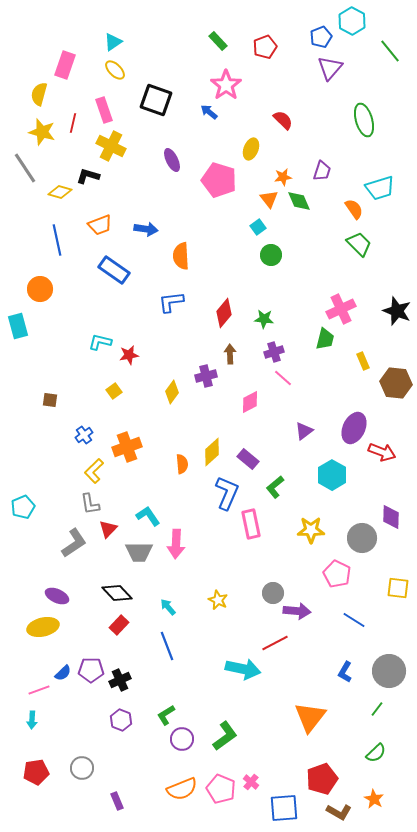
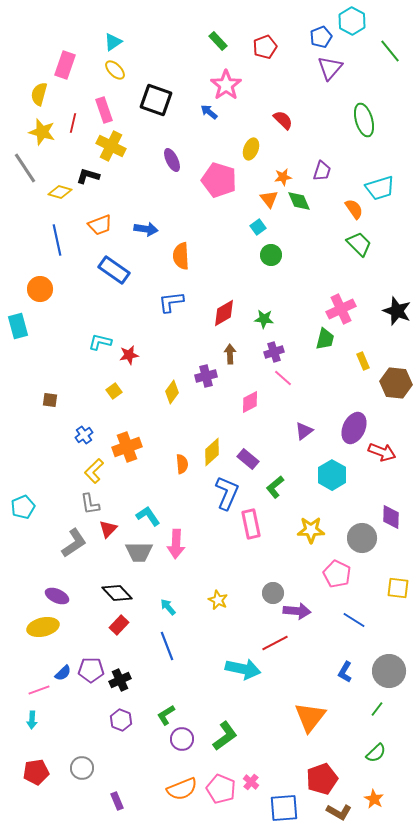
red diamond at (224, 313): rotated 20 degrees clockwise
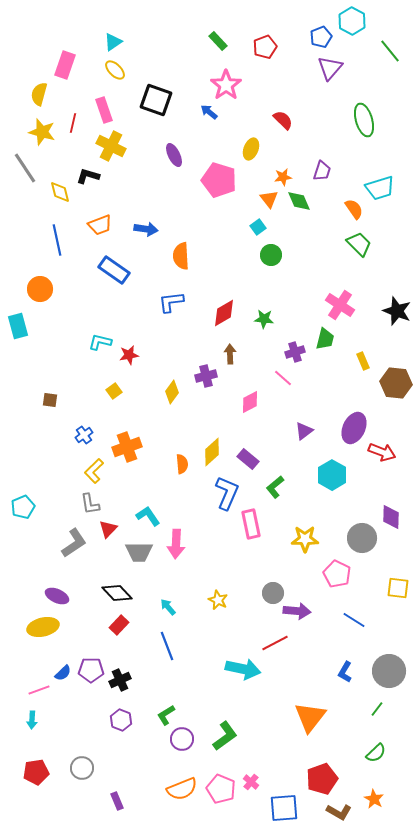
purple ellipse at (172, 160): moved 2 px right, 5 px up
yellow diamond at (60, 192): rotated 60 degrees clockwise
pink cross at (341, 309): moved 1 px left, 4 px up; rotated 32 degrees counterclockwise
purple cross at (274, 352): moved 21 px right
yellow star at (311, 530): moved 6 px left, 9 px down
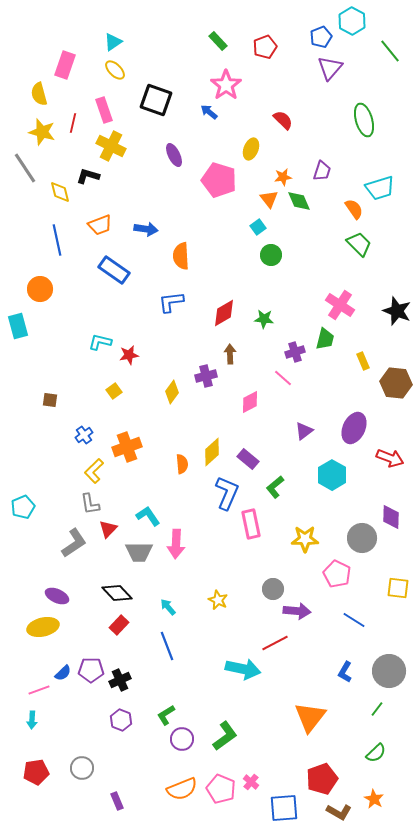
yellow semicircle at (39, 94): rotated 30 degrees counterclockwise
red arrow at (382, 452): moved 8 px right, 6 px down
gray circle at (273, 593): moved 4 px up
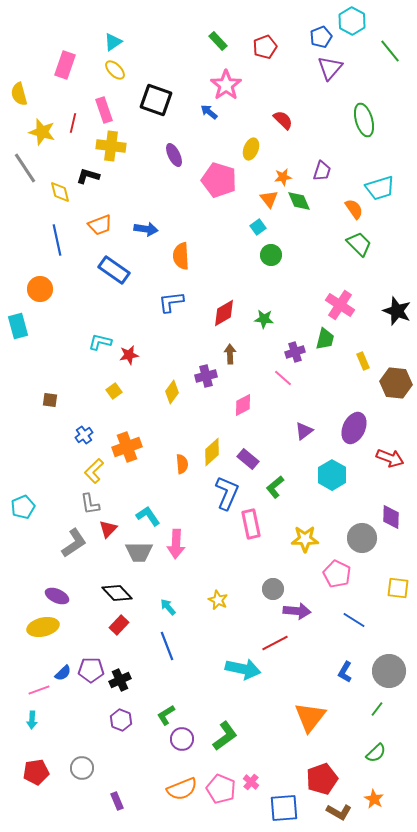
yellow semicircle at (39, 94): moved 20 px left
yellow cross at (111, 146): rotated 20 degrees counterclockwise
pink diamond at (250, 402): moved 7 px left, 3 px down
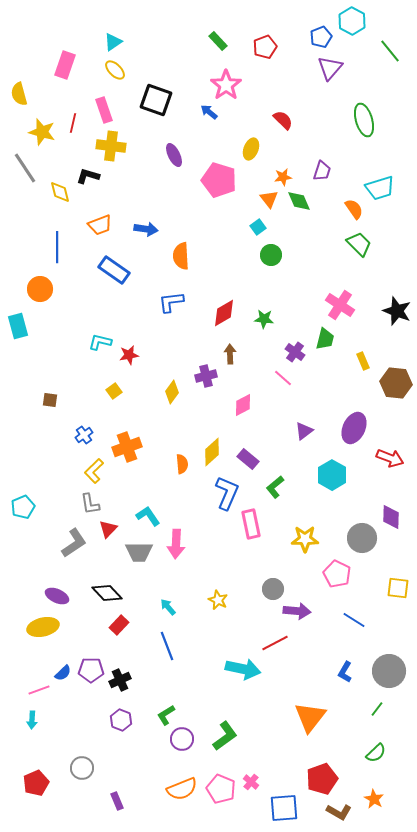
blue line at (57, 240): moved 7 px down; rotated 12 degrees clockwise
purple cross at (295, 352): rotated 36 degrees counterclockwise
black diamond at (117, 593): moved 10 px left
red pentagon at (36, 772): moved 11 px down; rotated 15 degrees counterclockwise
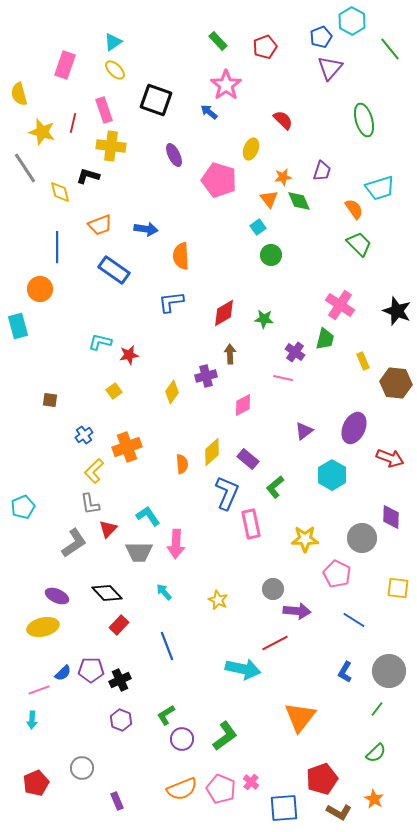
green line at (390, 51): moved 2 px up
pink line at (283, 378): rotated 30 degrees counterclockwise
cyan arrow at (168, 607): moved 4 px left, 15 px up
orange triangle at (310, 717): moved 10 px left
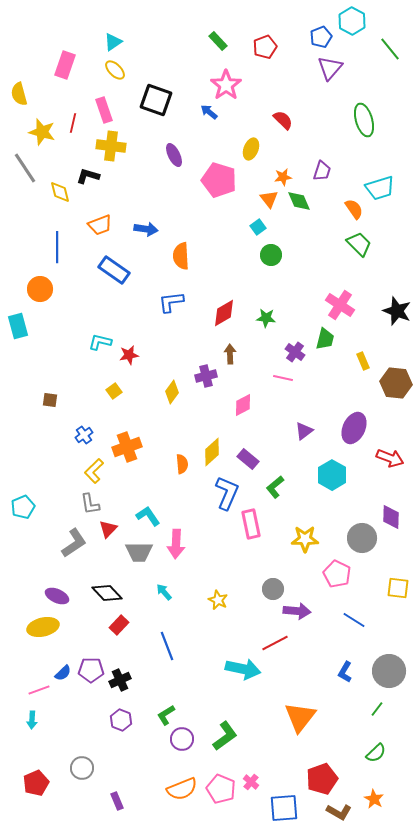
green star at (264, 319): moved 2 px right, 1 px up
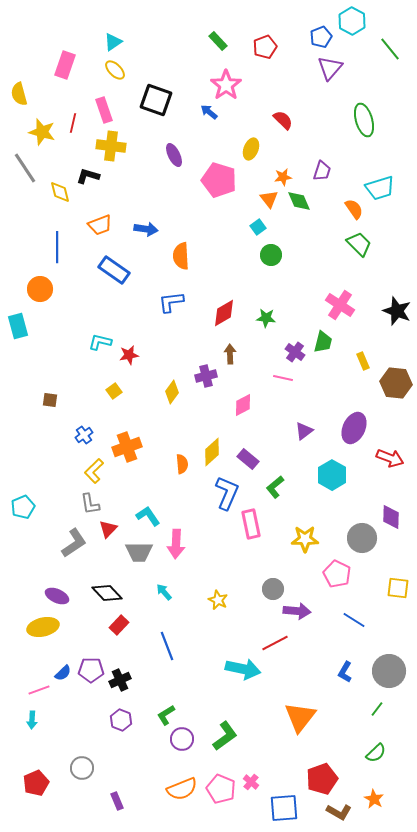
green trapezoid at (325, 339): moved 2 px left, 3 px down
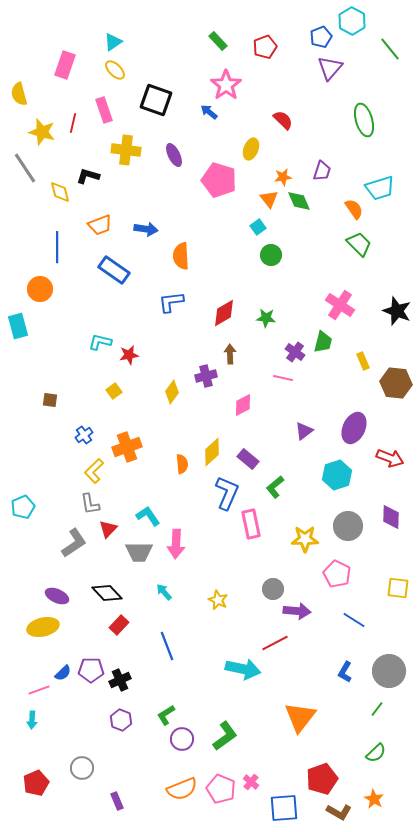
yellow cross at (111, 146): moved 15 px right, 4 px down
cyan hexagon at (332, 475): moved 5 px right; rotated 12 degrees clockwise
gray circle at (362, 538): moved 14 px left, 12 px up
